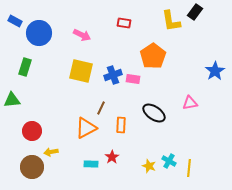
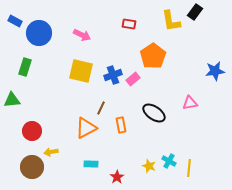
red rectangle: moved 5 px right, 1 px down
blue star: rotated 24 degrees clockwise
pink rectangle: rotated 48 degrees counterclockwise
orange rectangle: rotated 14 degrees counterclockwise
red star: moved 5 px right, 20 px down
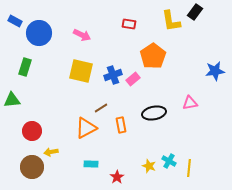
brown line: rotated 32 degrees clockwise
black ellipse: rotated 45 degrees counterclockwise
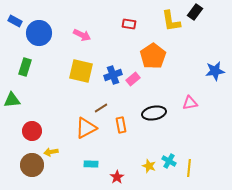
brown circle: moved 2 px up
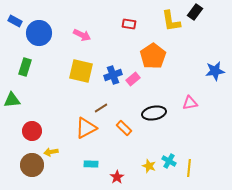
orange rectangle: moved 3 px right, 3 px down; rotated 35 degrees counterclockwise
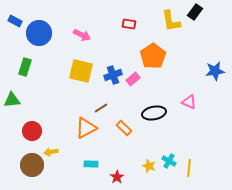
pink triangle: moved 1 px left, 1 px up; rotated 35 degrees clockwise
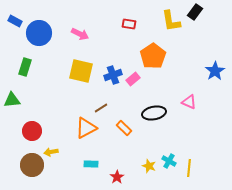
pink arrow: moved 2 px left, 1 px up
blue star: rotated 24 degrees counterclockwise
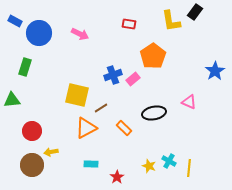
yellow square: moved 4 px left, 24 px down
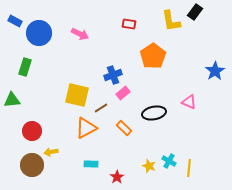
pink rectangle: moved 10 px left, 14 px down
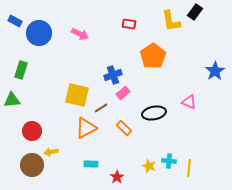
green rectangle: moved 4 px left, 3 px down
cyan cross: rotated 24 degrees counterclockwise
